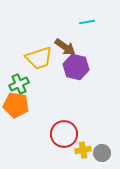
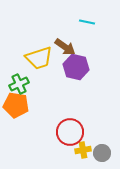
cyan line: rotated 21 degrees clockwise
red circle: moved 6 px right, 2 px up
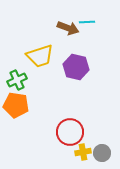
cyan line: rotated 14 degrees counterclockwise
brown arrow: moved 3 px right, 19 px up; rotated 15 degrees counterclockwise
yellow trapezoid: moved 1 px right, 2 px up
green cross: moved 2 px left, 4 px up
yellow cross: moved 2 px down
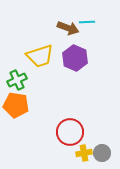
purple hexagon: moved 1 px left, 9 px up; rotated 10 degrees clockwise
yellow cross: moved 1 px right, 1 px down
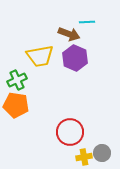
brown arrow: moved 1 px right, 6 px down
yellow trapezoid: rotated 8 degrees clockwise
yellow cross: moved 4 px down
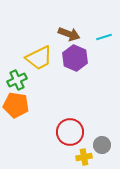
cyan line: moved 17 px right, 15 px down; rotated 14 degrees counterclockwise
yellow trapezoid: moved 1 px left, 2 px down; rotated 16 degrees counterclockwise
gray circle: moved 8 px up
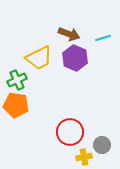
cyan line: moved 1 px left, 1 px down
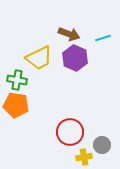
green cross: rotated 36 degrees clockwise
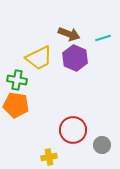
red circle: moved 3 px right, 2 px up
yellow cross: moved 35 px left
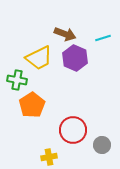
brown arrow: moved 4 px left
orange pentagon: moved 16 px right; rotated 30 degrees clockwise
